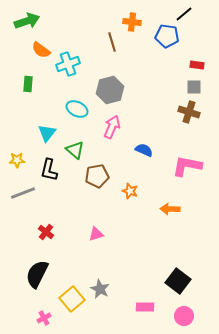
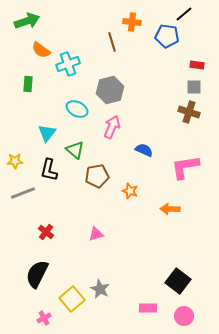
yellow star: moved 2 px left, 1 px down
pink L-shape: moved 2 px left, 1 px down; rotated 20 degrees counterclockwise
pink rectangle: moved 3 px right, 1 px down
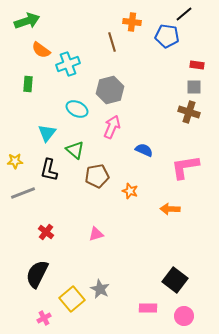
black square: moved 3 px left, 1 px up
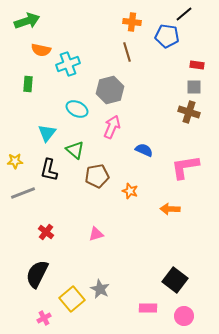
brown line: moved 15 px right, 10 px down
orange semicircle: rotated 24 degrees counterclockwise
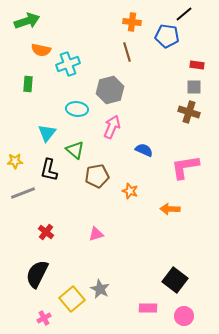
cyan ellipse: rotated 20 degrees counterclockwise
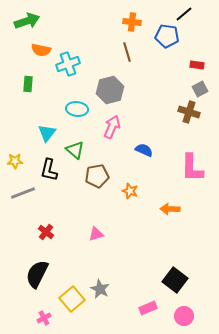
gray square: moved 6 px right, 2 px down; rotated 28 degrees counterclockwise
pink L-shape: moved 7 px right, 1 px down; rotated 80 degrees counterclockwise
pink rectangle: rotated 24 degrees counterclockwise
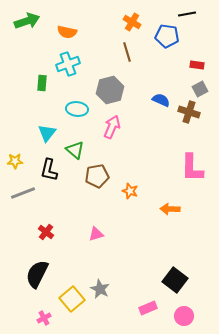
black line: moved 3 px right; rotated 30 degrees clockwise
orange cross: rotated 24 degrees clockwise
orange semicircle: moved 26 px right, 18 px up
green rectangle: moved 14 px right, 1 px up
blue semicircle: moved 17 px right, 50 px up
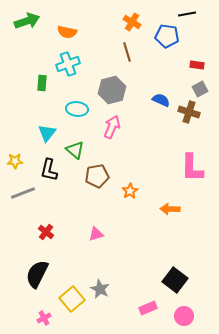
gray hexagon: moved 2 px right
orange star: rotated 21 degrees clockwise
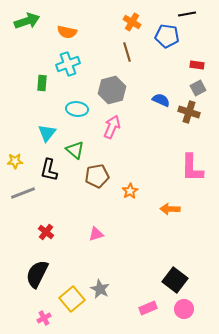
gray square: moved 2 px left, 1 px up
pink circle: moved 7 px up
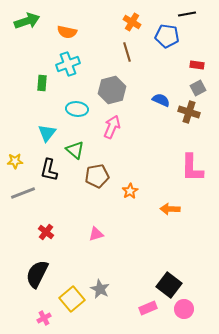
black square: moved 6 px left, 5 px down
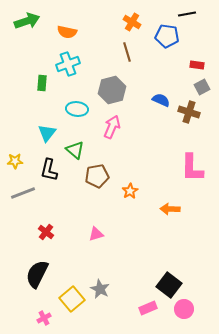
gray square: moved 4 px right, 1 px up
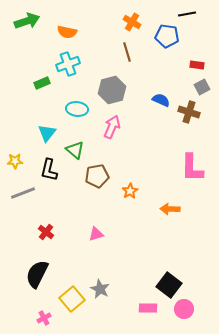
green rectangle: rotated 63 degrees clockwise
pink rectangle: rotated 24 degrees clockwise
